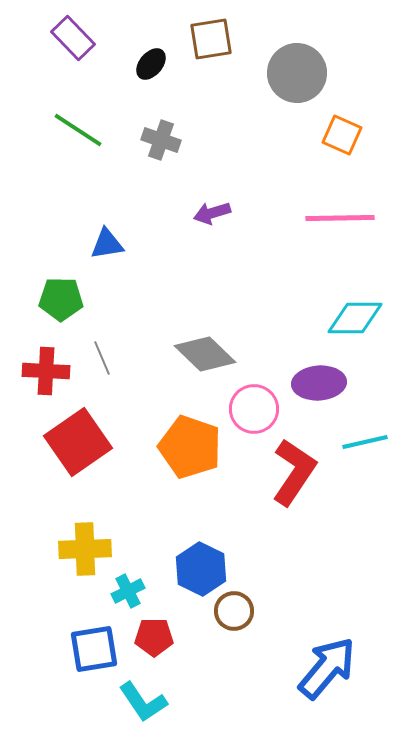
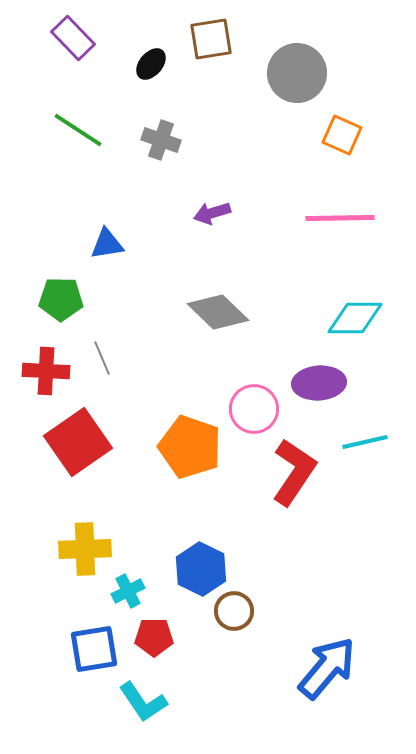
gray diamond: moved 13 px right, 42 px up
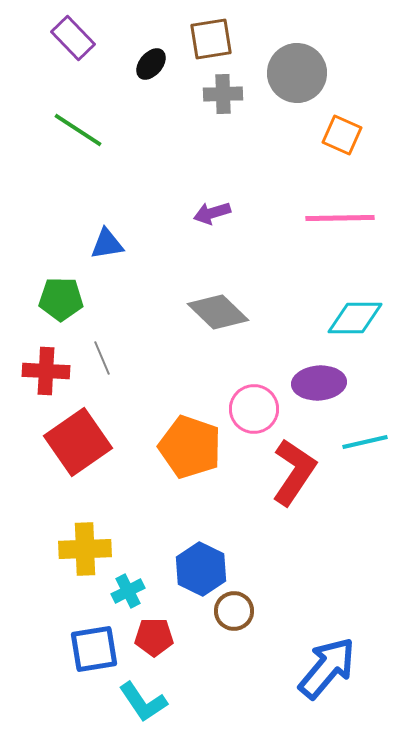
gray cross: moved 62 px right, 46 px up; rotated 21 degrees counterclockwise
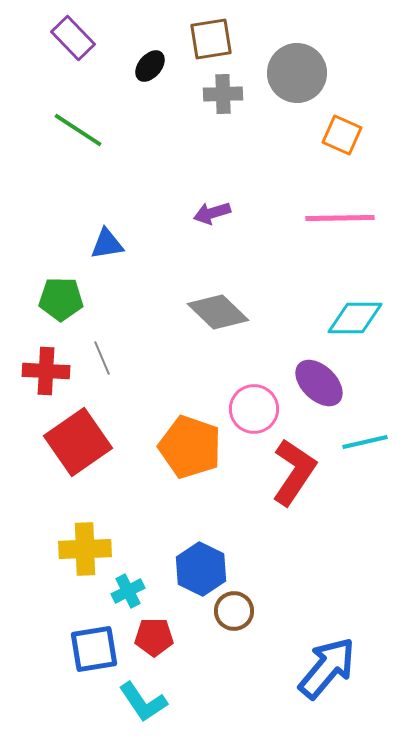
black ellipse: moved 1 px left, 2 px down
purple ellipse: rotated 48 degrees clockwise
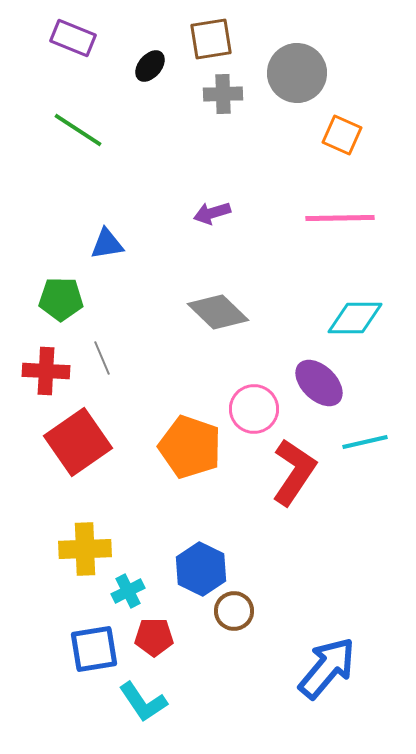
purple rectangle: rotated 24 degrees counterclockwise
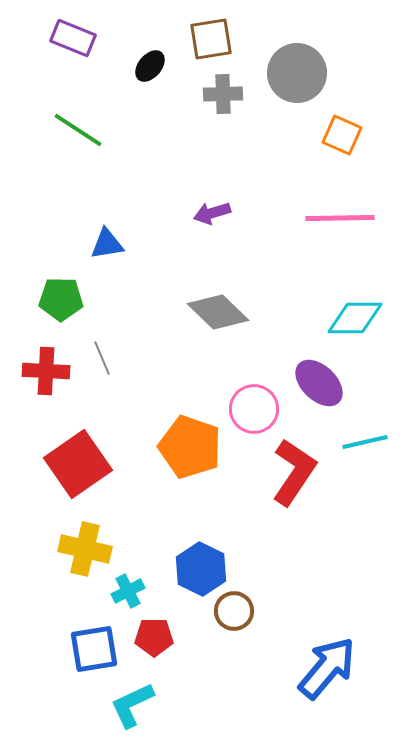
red square: moved 22 px down
yellow cross: rotated 15 degrees clockwise
cyan L-shape: moved 11 px left, 3 px down; rotated 99 degrees clockwise
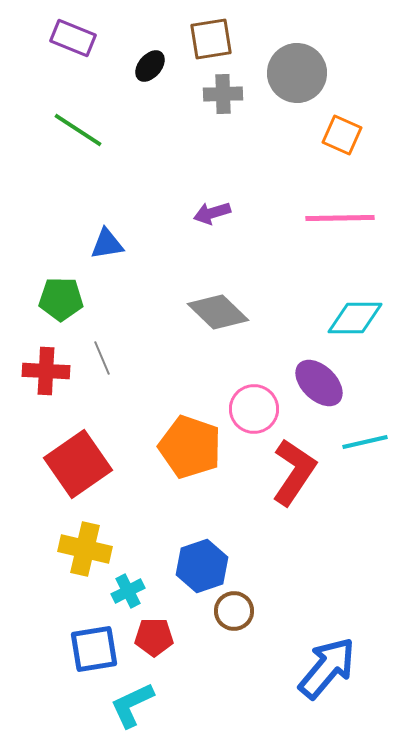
blue hexagon: moved 1 px right, 3 px up; rotated 15 degrees clockwise
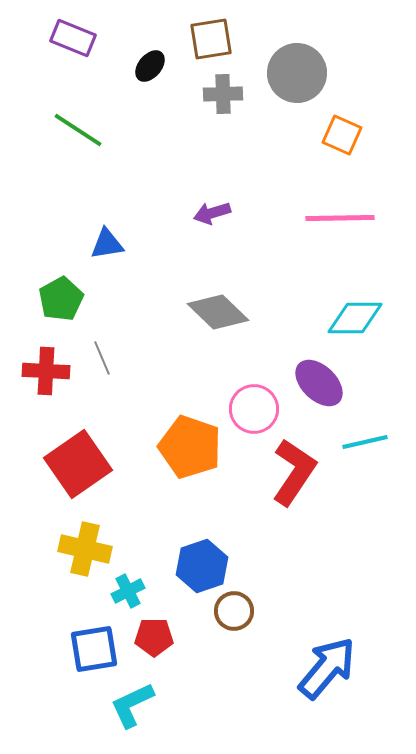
green pentagon: rotated 30 degrees counterclockwise
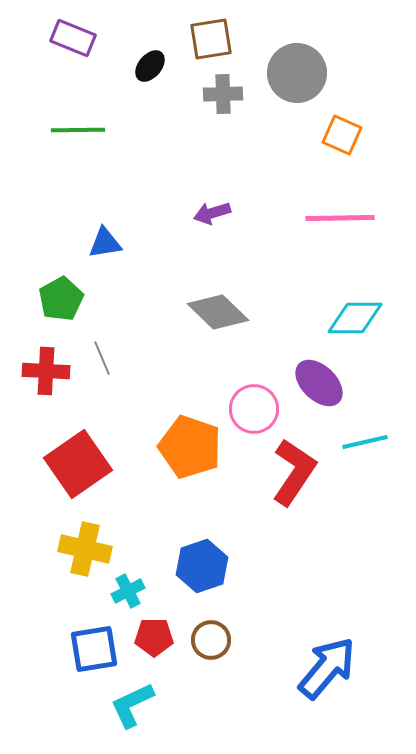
green line: rotated 34 degrees counterclockwise
blue triangle: moved 2 px left, 1 px up
brown circle: moved 23 px left, 29 px down
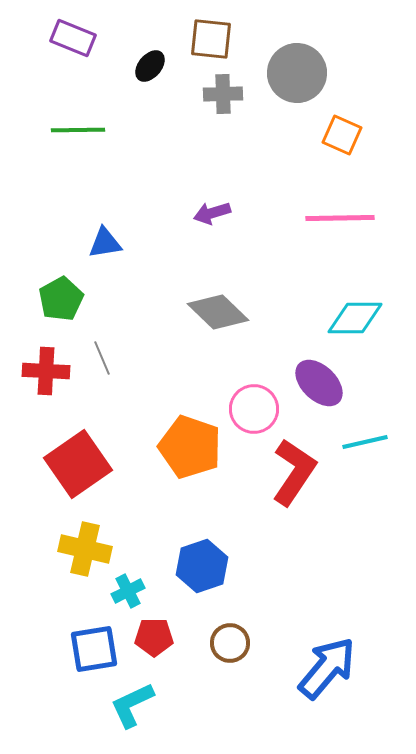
brown square: rotated 15 degrees clockwise
brown circle: moved 19 px right, 3 px down
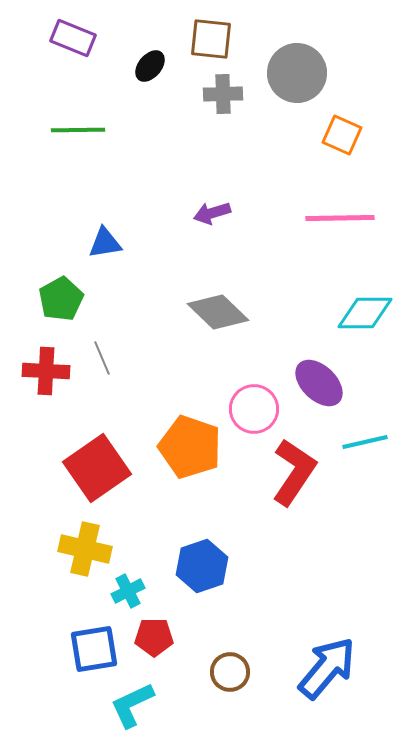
cyan diamond: moved 10 px right, 5 px up
red square: moved 19 px right, 4 px down
brown circle: moved 29 px down
